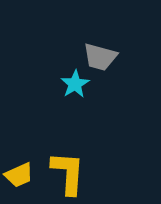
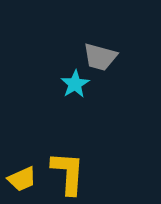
yellow trapezoid: moved 3 px right, 4 px down
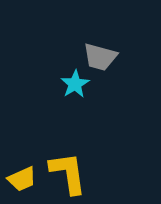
yellow L-shape: rotated 12 degrees counterclockwise
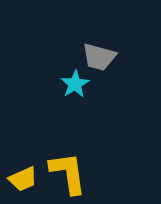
gray trapezoid: moved 1 px left
yellow trapezoid: moved 1 px right
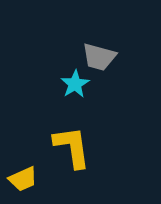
yellow L-shape: moved 4 px right, 26 px up
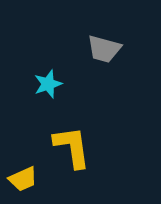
gray trapezoid: moved 5 px right, 8 px up
cyan star: moved 27 px left; rotated 12 degrees clockwise
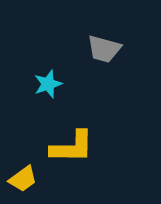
yellow L-shape: rotated 99 degrees clockwise
yellow trapezoid: rotated 12 degrees counterclockwise
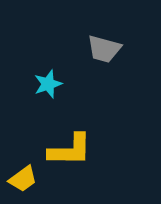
yellow L-shape: moved 2 px left, 3 px down
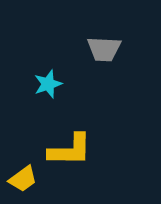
gray trapezoid: rotated 12 degrees counterclockwise
